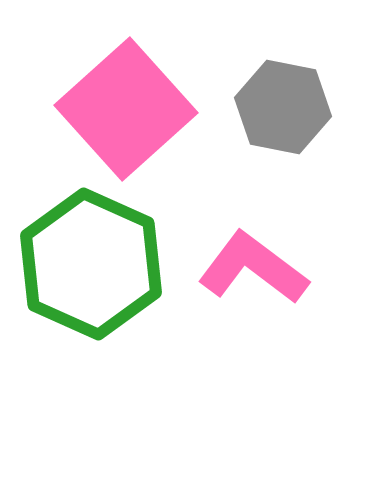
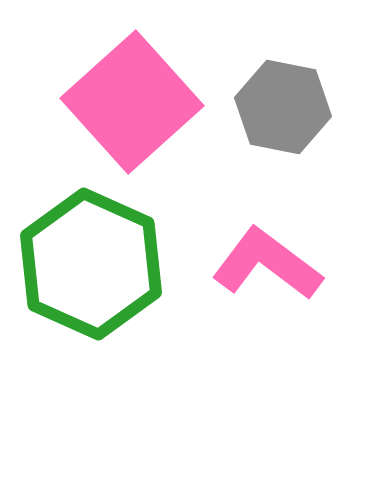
pink square: moved 6 px right, 7 px up
pink L-shape: moved 14 px right, 4 px up
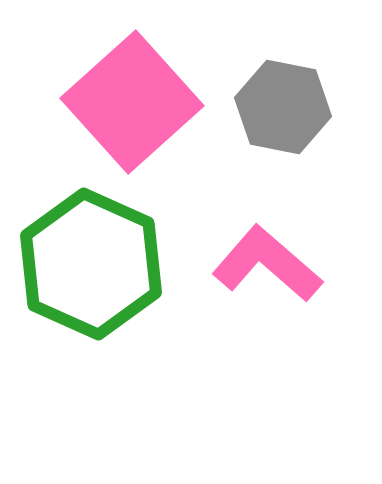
pink L-shape: rotated 4 degrees clockwise
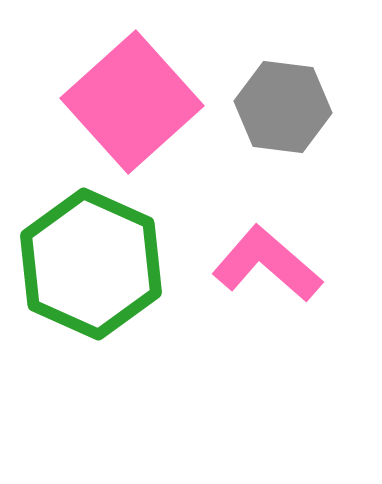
gray hexagon: rotated 4 degrees counterclockwise
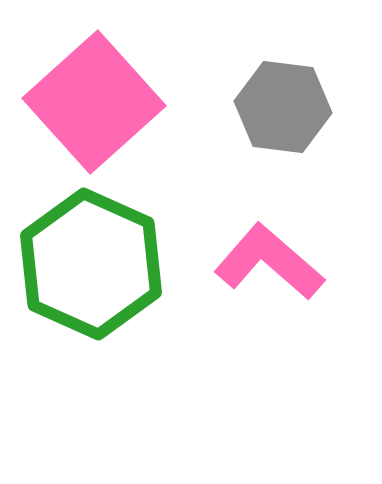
pink square: moved 38 px left
pink L-shape: moved 2 px right, 2 px up
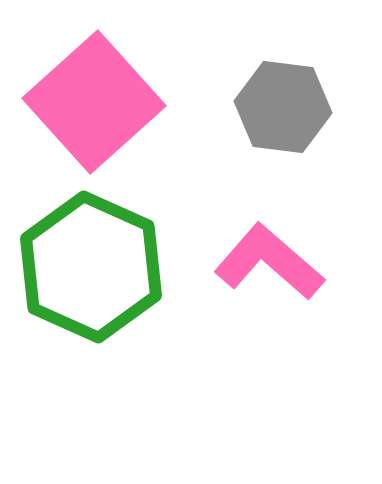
green hexagon: moved 3 px down
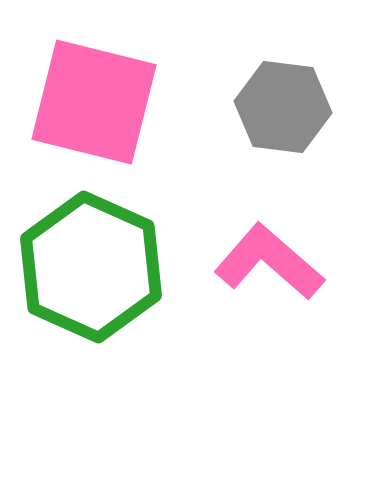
pink square: rotated 34 degrees counterclockwise
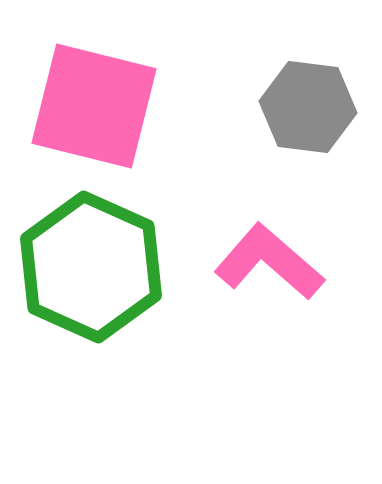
pink square: moved 4 px down
gray hexagon: moved 25 px right
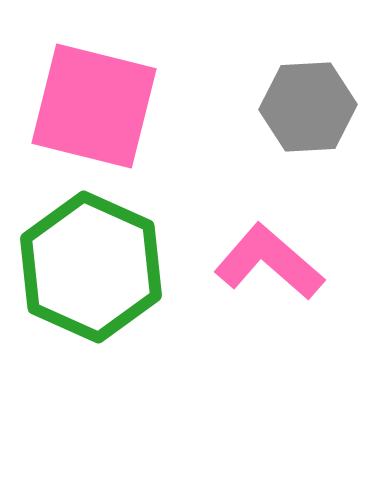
gray hexagon: rotated 10 degrees counterclockwise
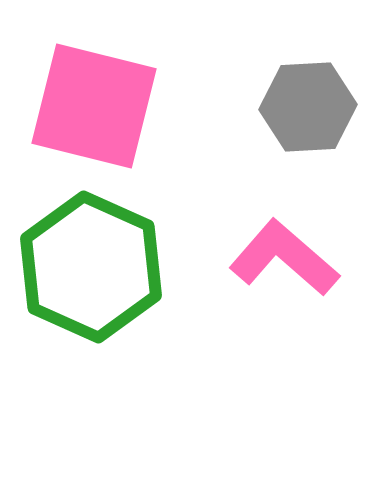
pink L-shape: moved 15 px right, 4 px up
